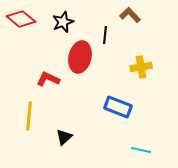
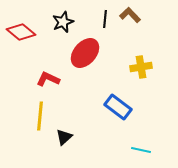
red diamond: moved 13 px down
black line: moved 16 px up
red ellipse: moved 5 px right, 4 px up; rotated 28 degrees clockwise
blue rectangle: rotated 16 degrees clockwise
yellow line: moved 11 px right
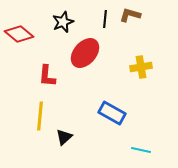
brown L-shape: rotated 30 degrees counterclockwise
red diamond: moved 2 px left, 2 px down
red L-shape: moved 1 px left, 3 px up; rotated 110 degrees counterclockwise
blue rectangle: moved 6 px left, 6 px down; rotated 8 degrees counterclockwise
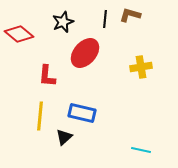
blue rectangle: moved 30 px left; rotated 16 degrees counterclockwise
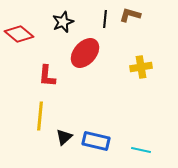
blue rectangle: moved 14 px right, 28 px down
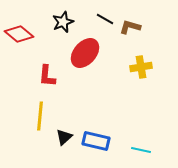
brown L-shape: moved 12 px down
black line: rotated 66 degrees counterclockwise
